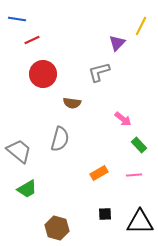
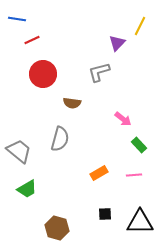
yellow line: moved 1 px left
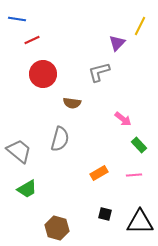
black square: rotated 16 degrees clockwise
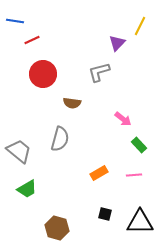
blue line: moved 2 px left, 2 px down
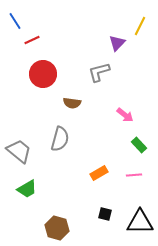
blue line: rotated 48 degrees clockwise
pink arrow: moved 2 px right, 4 px up
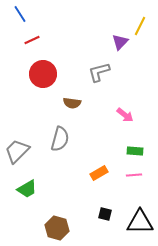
blue line: moved 5 px right, 7 px up
purple triangle: moved 3 px right, 1 px up
green rectangle: moved 4 px left, 6 px down; rotated 42 degrees counterclockwise
gray trapezoid: moved 2 px left; rotated 84 degrees counterclockwise
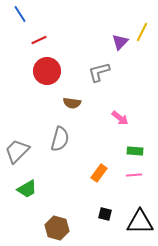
yellow line: moved 2 px right, 6 px down
red line: moved 7 px right
red circle: moved 4 px right, 3 px up
pink arrow: moved 5 px left, 3 px down
orange rectangle: rotated 24 degrees counterclockwise
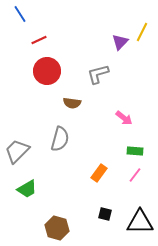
gray L-shape: moved 1 px left, 2 px down
pink arrow: moved 4 px right
pink line: moved 1 px right; rotated 49 degrees counterclockwise
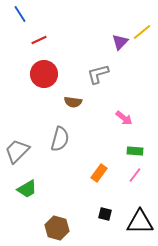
yellow line: rotated 24 degrees clockwise
red circle: moved 3 px left, 3 px down
brown semicircle: moved 1 px right, 1 px up
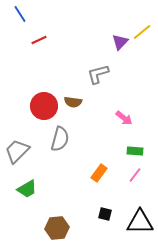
red circle: moved 32 px down
brown hexagon: rotated 20 degrees counterclockwise
